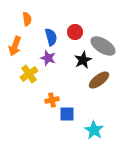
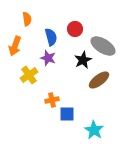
red circle: moved 3 px up
yellow cross: moved 1 px down
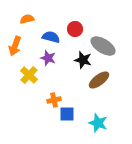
orange semicircle: rotated 96 degrees counterclockwise
blue semicircle: rotated 60 degrees counterclockwise
black star: rotated 30 degrees counterclockwise
yellow cross: rotated 12 degrees counterclockwise
orange cross: moved 2 px right
cyan star: moved 4 px right, 7 px up; rotated 12 degrees counterclockwise
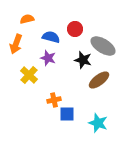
orange arrow: moved 1 px right, 2 px up
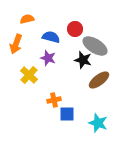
gray ellipse: moved 8 px left
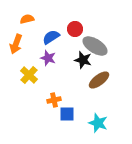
blue semicircle: rotated 48 degrees counterclockwise
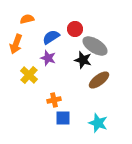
blue square: moved 4 px left, 4 px down
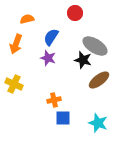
red circle: moved 16 px up
blue semicircle: rotated 24 degrees counterclockwise
yellow cross: moved 15 px left, 9 px down; rotated 18 degrees counterclockwise
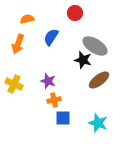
orange arrow: moved 2 px right
purple star: moved 23 px down
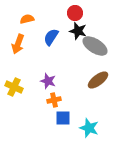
black star: moved 5 px left, 29 px up
brown ellipse: moved 1 px left
yellow cross: moved 3 px down
cyan star: moved 9 px left, 5 px down
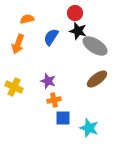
brown ellipse: moved 1 px left, 1 px up
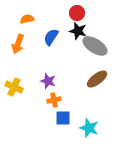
red circle: moved 2 px right
